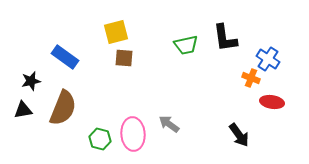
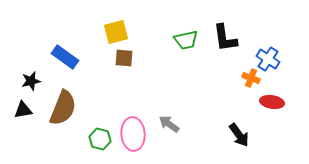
green trapezoid: moved 5 px up
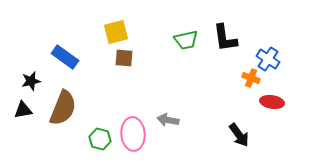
gray arrow: moved 1 px left, 4 px up; rotated 25 degrees counterclockwise
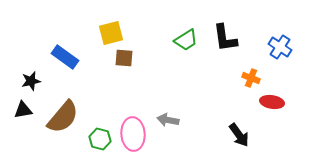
yellow square: moved 5 px left, 1 px down
green trapezoid: rotated 20 degrees counterclockwise
blue cross: moved 12 px right, 12 px up
brown semicircle: moved 9 px down; rotated 18 degrees clockwise
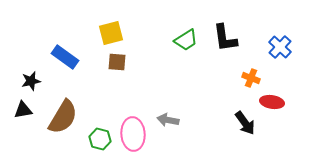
blue cross: rotated 10 degrees clockwise
brown square: moved 7 px left, 4 px down
brown semicircle: rotated 9 degrees counterclockwise
black arrow: moved 6 px right, 12 px up
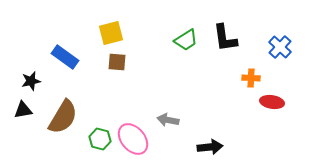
orange cross: rotated 18 degrees counterclockwise
black arrow: moved 35 px left, 24 px down; rotated 60 degrees counterclockwise
pink ellipse: moved 5 px down; rotated 36 degrees counterclockwise
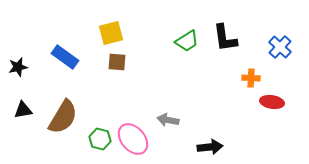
green trapezoid: moved 1 px right, 1 px down
black star: moved 13 px left, 14 px up
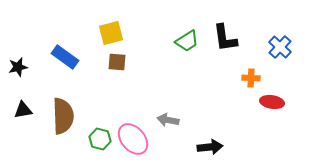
brown semicircle: moved 1 px up; rotated 33 degrees counterclockwise
